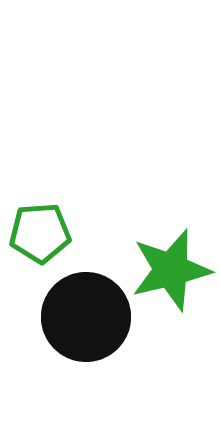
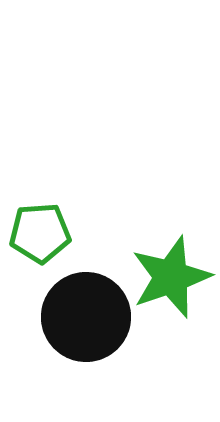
green star: moved 7 px down; rotated 6 degrees counterclockwise
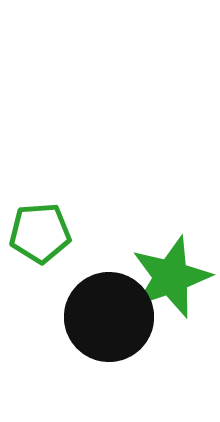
black circle: moved 23 px right
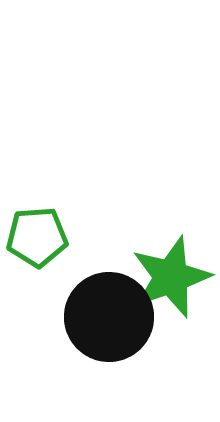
green pentagon: moved 3 px left, 4 px down
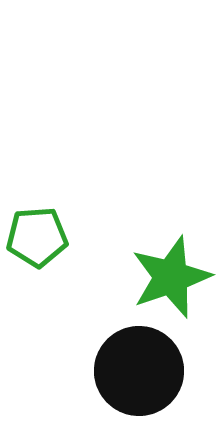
black circle: moved 30 px right, 54 px down
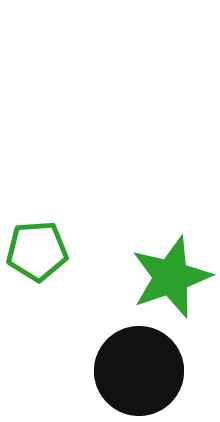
green pentagon: moved 14 px down
